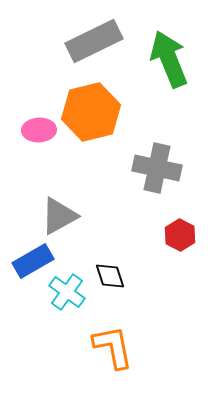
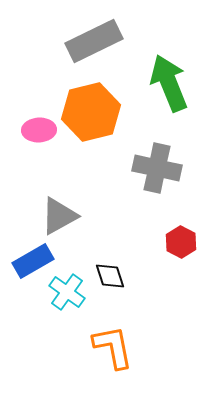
green arrow: moved 24 px down
red hexagon: moved 1 px right, 7 px down
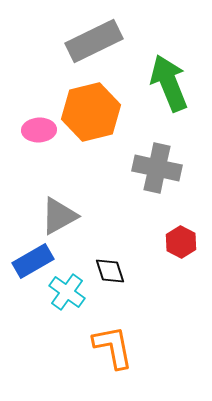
black diamond: moved 5 px up
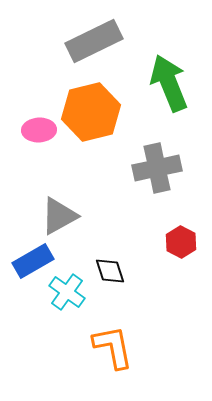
gray cross: rotated 24 degrees counterclockwise
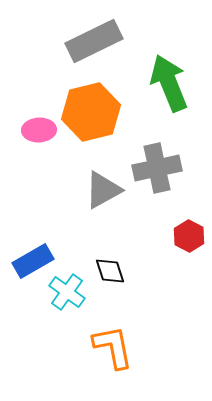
gray triangle: moved 44 px right, 26 px up
red hexagon: moved 8 px right, 6 px up
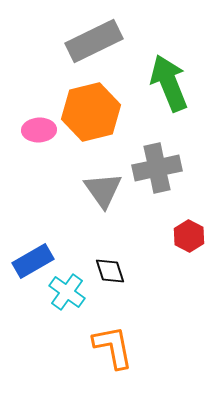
gray triangle: rotated 36 degrees counterclockwise
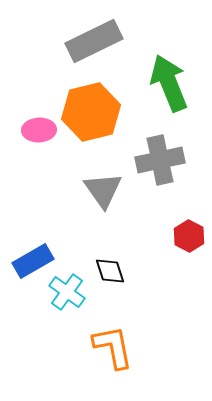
gray cross: moved 3 px right, 8 px up
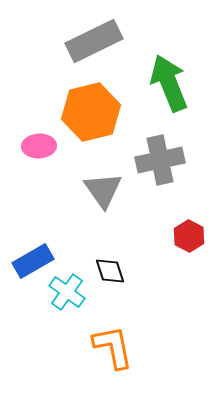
pink ellipse: moved 16 px down
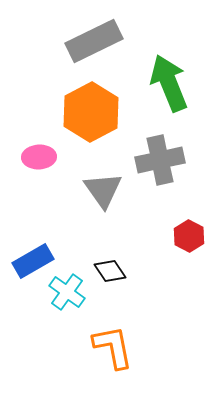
orange hexagon: rotated 14 degrees counterclockwise
pink ellipse: moved 11 px down
black diamond: rotated 16 degrees counterclockwise
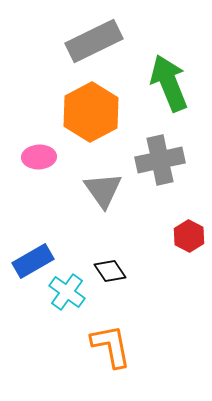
orange L-shape: moved 2 px left, 1 px up
